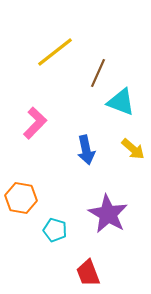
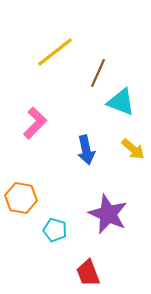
purple star: rotated 6 degrees counterclockwise
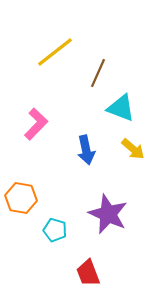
cyan triangle: moved 6 px down
pink L-shape: moved 1 px right, 1 px down
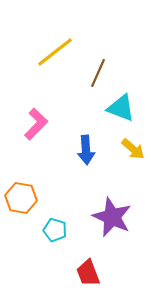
blue arrow: rotated 8 degrees clockwise
purple star: moved 4 px right, 3 px down
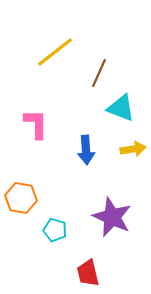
brown line: moved 1 px right
pink L-shape: rotated 44 degrees counterclockwise
yellow arrow: rotated 50 degrees counterclockwise
red trapezoid: rotated 8 degrees clockwise
